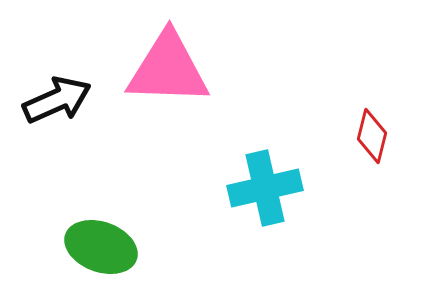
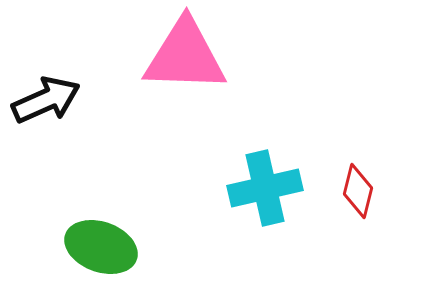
pink triangle: moved 17 px right, 13 px up
black arrow: moved 11 px left
red diamond: moved 14 px left, 55 px down
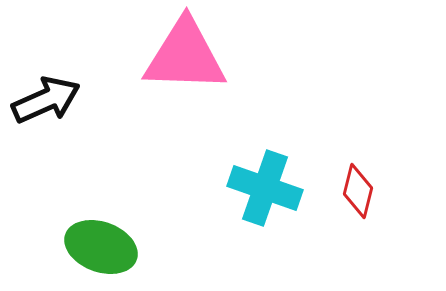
cyan cross: rotated 32 degrees clockwise
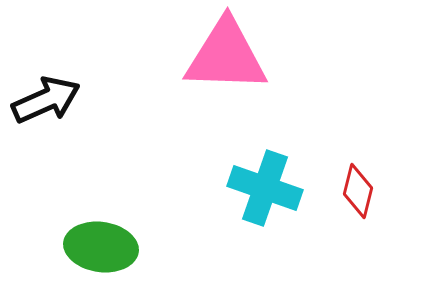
pink triangle: moved 41 px right
green ellipse: rotated 12 degrees counterclockwise
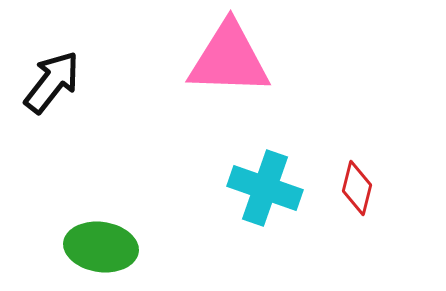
pink triangle: moved 3 px right, 3 px down
black arrow: moved 6 px right, 18 px up; rotated 28 degrees counterclockwise
red diamond: moved 1 px left, 3 px up
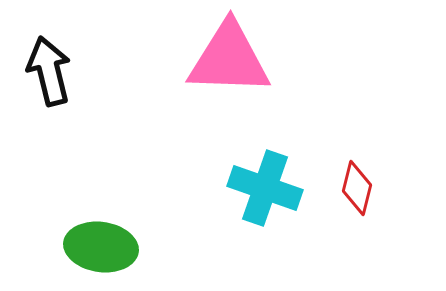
black arrow: moved 3 px left, 11 px up; rotated 52 degrees counterclockwise
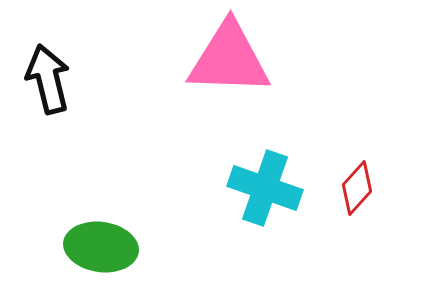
black arrow: moved 1 px left, 8 px down
red diamond: rotated 28 degrees clockwise
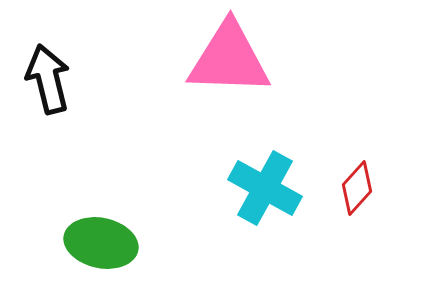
cyan cross: rotated 10 degrees clockwise
green ellipse: moved 4 px up; rotated 4 degrees clockwise
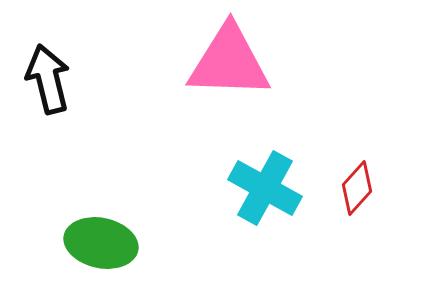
pink triangle: moved 3 px down
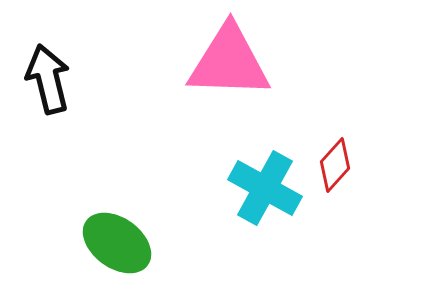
red diamond: moved 22 px left, 23 px up
green ellipse: moved 16 px right; rotated 24 degrees clockwise
